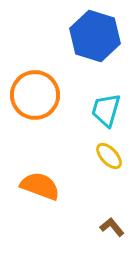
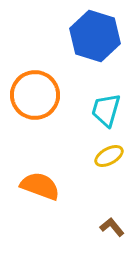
yellow ellipse: rotated 76 degrees counterclockwise
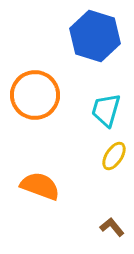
yellow ellipse: moved 5 px right; rotated 28 degrees counterclockwise
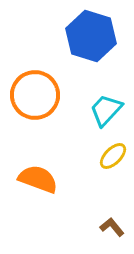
blue hexagon: moved 4 px left
cyan trapezoid: rotated 27 degrees clockwise
yellow ellipse: moved 1 px left; rotated 12 degrees clockwise
orange semicircle: moved 2 px left, 7 px up
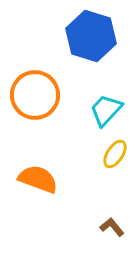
yellow ellipse: moved 2 px right, 2 px up; rotated 12 degrees counterclockwise
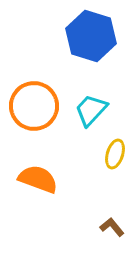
orange circle: moved 1 px left, 11 px down
cyan trapezoid: moved 15 px left
yellow ellipse: rotated 16 degrees counterclockwise
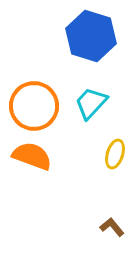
cyan trapezoid: moved 7 px up
orange semicircle: moved 6 px left, 23 px up
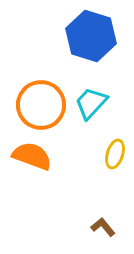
orange circle: moved 7 px right, 1 px up
brown L-shape: moved 9 px left
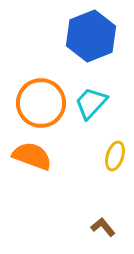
blue hexagon: rotated 21 degrees clockwise
orange circle: moved 2 px up
yellow ellipse: moved 2 px down
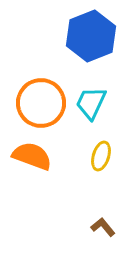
cyan trapezoid: rotated 18 degrees counterclockwise
yellow ellipse: moved 14 px left
